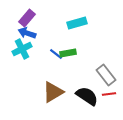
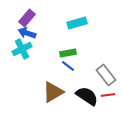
blue line: moved 12 px right, 12 px down
red line: moved 1 px left, 1 px down
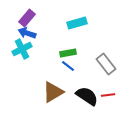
gray rectangle: moved 11 px up
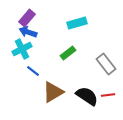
blue arrow: moved 1 px right, 1 px up
green rectangle: rotated 28 degrees counterclockwise
blue line: moved 35 px left, 5 px down
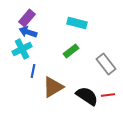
cyan rectangle: rotated 30 degrees clockwise
green rectangle: moved 3 px right, 2 px up
blue line: rotated 64 degrees clockwise
brown triangle: moved 5 px up
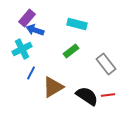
cyan rectangle: moved 1 px down
blue arrow: moved 7 px right, 2 px up
blue line: moved 2 px left, 2 px down; rotated 16 degrees clockwise
